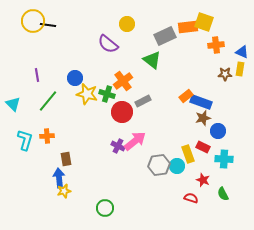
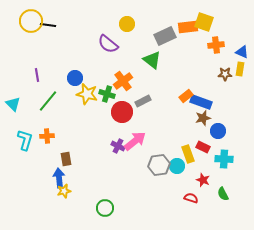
yellow circle at (33, 21): moved 2 px left
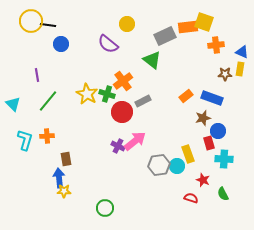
blue circle at (75, 78): moved 14 px left, 34 px up
yellow star at (87, 94): rotated 15 degrees clockwise
blue rectangle at (201, 102): moved 11 px right, 4 px up
red rectangle at (203, 147): moved 6 px right, 4 px up; rotated 48 degrees clockwise
yellow star at (64, 191): rotated 16 degrees clockwise
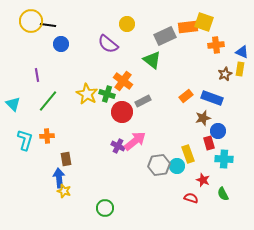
brown star at (225, 74): rotated 24 degrees counterclockwise
orange cross at (123, 81): rotated 18 degrees counterclockwise
yellow star at (64, 191): rotated 16 degrees clockwise
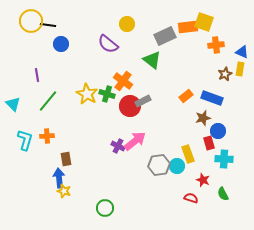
red circle at (122, 112): moved 8 px right, 6 px up
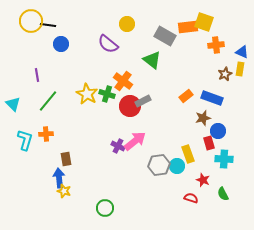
gray rectangle at (165, 36): rotated 55 degrees clockwise
orange cross at (47, 136): moved 1 px left, 2 px up
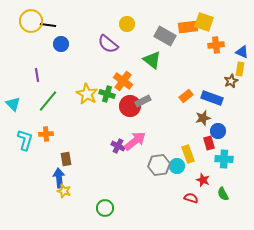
brown star at (225, 74): moved 6 px right, 7 px down
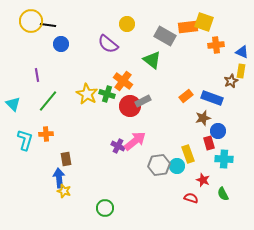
yellow rectangle at (240, 69): moved 1 px right, 2 px down
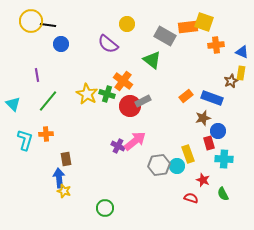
yellow rectangle at (241, 71): moved 2 px down
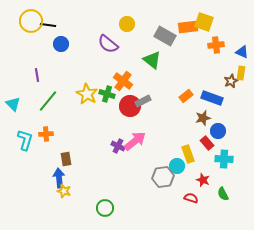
red rectangle at (209, 143): moved 2 px left; rotated 24 degrees counterclockwise
gray hexagon at (159, 165): moved 4 px right, 12 px down
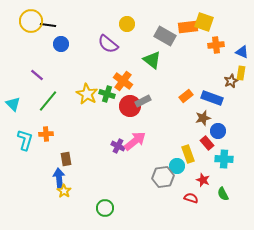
purple line at (37, 75): rotated 40 degrees counterclockwise
yellow star at (64, 191): rotated 16 degrees clockwise
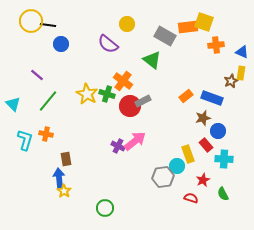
orange cross at (46, 134): rotated 16 degrees clockwise
red rectangle at (207, 143): moved 1 px left, 2 px down
red star at (203, 180): rotated 24 degrees clockwise
